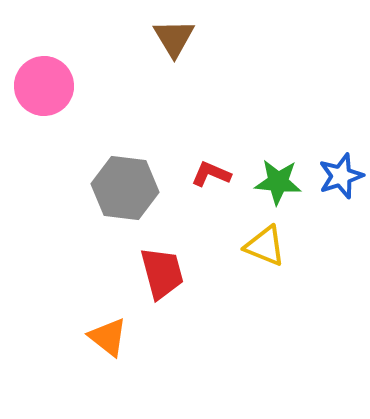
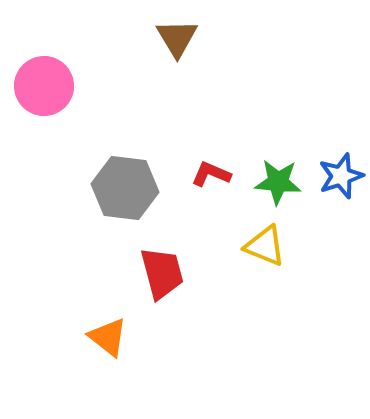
brown triangle: moved 3 px right
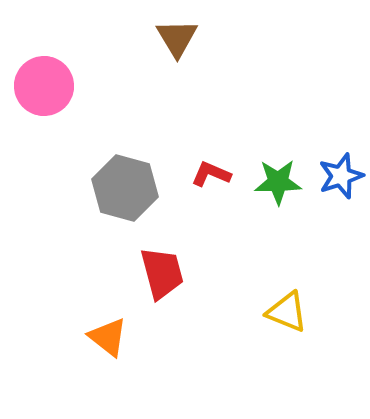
green star: rotated 6 degrees counterclockwise
gray hexagon: rotated 8 degrees clockwise
yellow triangle: moved 22 px right, 66 px down
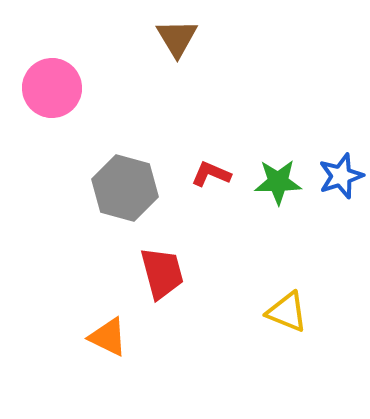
pink circle: moved 8 px right, 2 px down
orange triangle: rotated 12 degrees counterclockwise
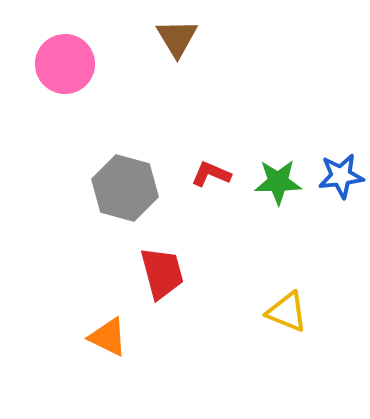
pink circle: moved 13 px right, 24 px up
blue star: rotated 12 degrees clockwise
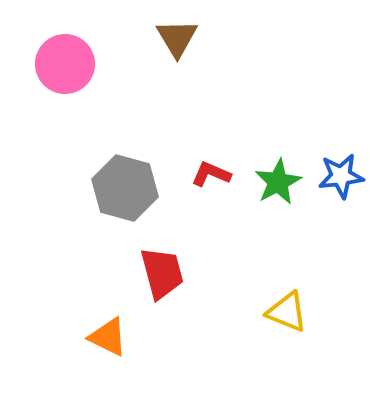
green star: rotated 27 degrees counterclockwise
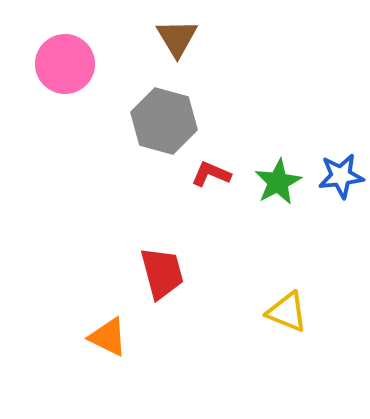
gray hexagon: moved 39 px right, 67 px up
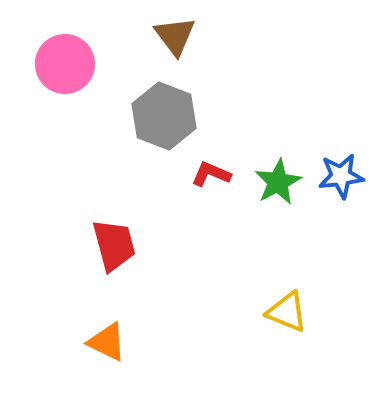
brown triangle: moved 2 px left, 2 px up; rotated 6 degrees counterclockwise
gray hexagon: moved 5 px up; rotated 6 degrees clockwise
red trapezoid: moved 48 px left, 28 px up
orange triangle: moved 1 px left, 5 px down
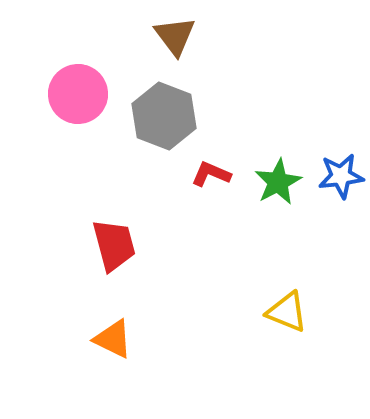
pink circle: moved 13 px right, 30 px down
orange triangle: moved 6 px right, 3 px up
